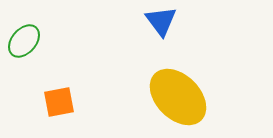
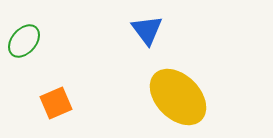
blue triangle: moved 14 px left, 9 px down
orange square: moved 3 px left, 1 px down; rotated 12 degrees counterclockwise
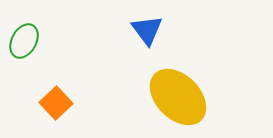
green ellipse: rotated 12 degrees counterclockwise
orange square: rotated 20 degrees counterclockwise
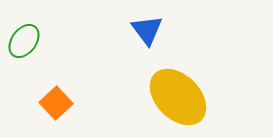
green ellipse: rotated 8 degrees clockwise
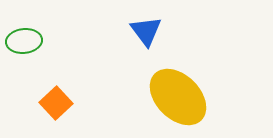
blue triangle: moved 1 px left, 1 px down
green ellipse: rotated 48 degrees clockwise
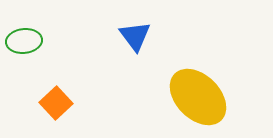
blue triangle: moved 11 px left, 5 px down
yellow ellipse: moved 20 px right
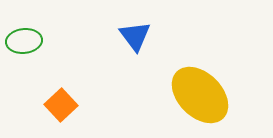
yellow ellipse: moved 2 px right, 2 px up
orange square: moved 5 px right, 2 px down
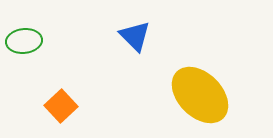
blue triangle: rotated 8 degrees counterclockwise
orange square: moved 1 px down
